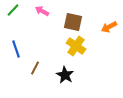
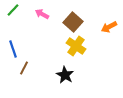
pink arrow: moved 3 px down
brown square: rotated 30 degrees clockwise
blue line: moved 3 px left
brown line: moved 11 px left
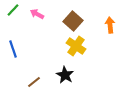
pink arrow: moved 5 px left
brown square: moved 1 px up
orange arrow: moved 1 px right, 2 px up; rotated 112 degrees clockwise
brown line: moved 10 px right, 14 px down; rotated 24 degrees clockwise
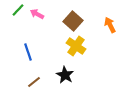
green line: moved 5 px right
orange arrow: rotated 21 degrees counterclockwise
blue line: moved 15 px right, 3 px down
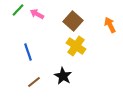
black star: moved 2 px left, 1 px down
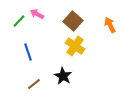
green line: moved 1 px right, 11 px down
yellow cross: moved 1 px left
brown line: moved 2 px down
